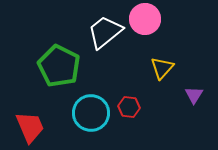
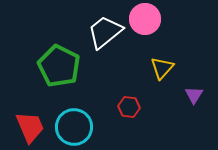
cyan circle: moved 17 px left, 14 px down
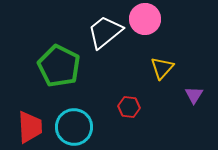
red trapezoid: rotated 20 degrees clockwise
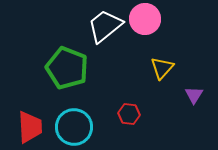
white trapezoid: moved 6 px up
green pentagon: moved 8 px right, 2 px down; rotated 6 degrees counterclockwise
red hexagon: moved 7 px down
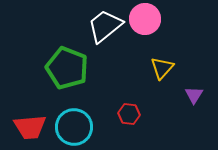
red trapezoid: rotated 88 degrees clockwise
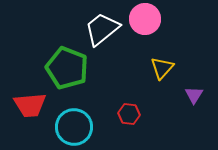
white trapezoid: moved 3 px left, 3 px down
red trapezoid: moved 22 px up
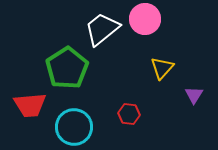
green pentagon: rotated 18 degrees clockwise
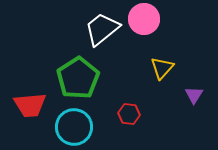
pink circle: moved 1 px left
green pentagon: moved 11 px right, 10 px down
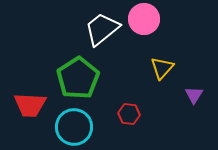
red trapezoid: rotated 8 degrees clockwise
